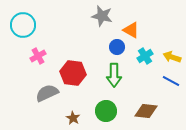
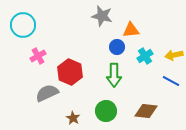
orange triangle: rotated 36 degrees counterclockwise
yellow arrow: moved 2 px right, 2 px up; rotated 30 degrees counterclockwise
red hexagon: moved 3 px left, 1 px up; rotated 15 degrees clockwise
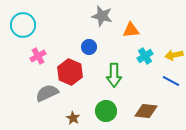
blue circle: moved 28 px left
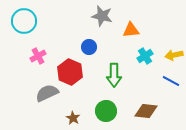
cyan circle: moved 1 px right, 4 px up
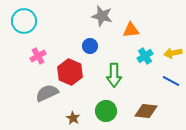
blue circle: moved 1 px right, 1 px up
yellow arrow: moved 1 px left, 2 px up
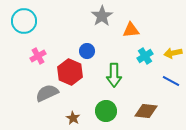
gray star: rotated 25 degrees clockwise
blue circle: moved 3 px left, 5 px down
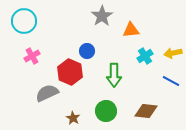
pink cross: moved 6 px left
